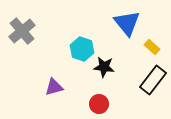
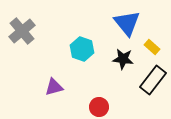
black star: moved 19 px right, 8 px up
red circle: moved 3 px down
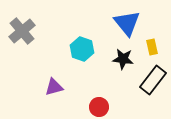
yellow rectangle: rotated 35 degrees clockwise
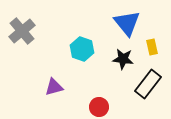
black rectangle: moved 5 px left, 4 px down
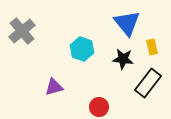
black rectangle: moved 1 px up
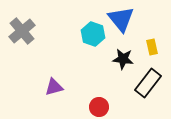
blue triangle: moved 6 px left, 4 px up
cyan hexagon: moved 11 px right, 15 px up
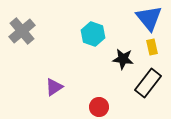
blue triangle: moved 28 px right, 1 px up
purple triangle: rotated 18 degrees counterclockwise
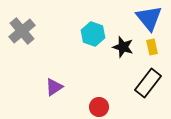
black star: moved 12 px up; rotated 10 degrees clockwise
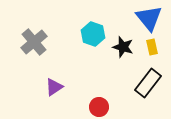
gray cross: moved 12 px right, 11 px down
